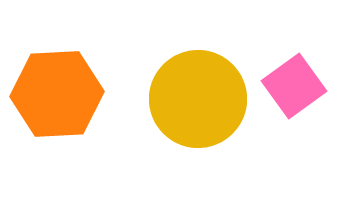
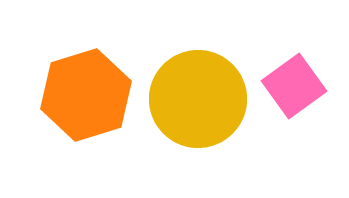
orange hexagon: moved 29 px right, 1 px down; rotated 14 degrees counterclockwise
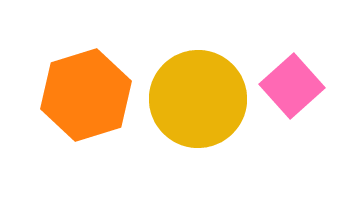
pink square: moved 2 px left; rotated 6 degrees counterclockwise
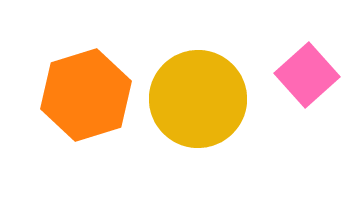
pink square: moved 15 px right, 11 px up
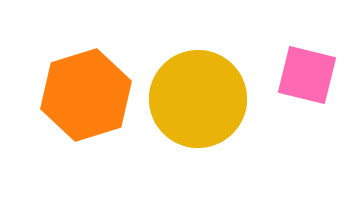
pink square: rotated 34 degrees counterclockwise
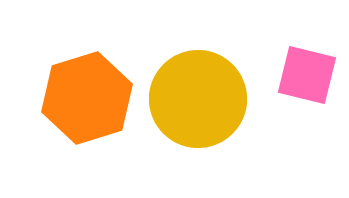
orange hexagon: moved 1 px right, 3 px down
